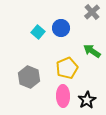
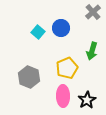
gray cross: moved 1 px right
green arrow: rotated 108 degrees counterclockwise
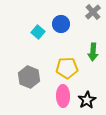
blue circle: moved 4 px up
green arrow: moved 1 px right, 1 px down; rotated 12 degrees counterclockwise
yellow pentagon: rotated 20 degrees clockwise
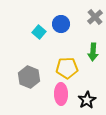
gray cross: moved 2 px right, 5 px down
cyan square: moved 1 px right
pink ellipse: moved 2 px left, 2 px up
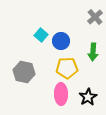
blue circle: moved 17 px down
cyan square: moved 2 px right, 3 px down
gray hexagon: moved 5 px left, 5 px up; rotated 10 degrees counterclockwise
black star: moved 1 px right, 3 px up
